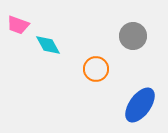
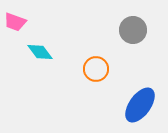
pink trapezoid: moved 3 px left, 3 px up
gray circle: moved 6 px up
cyan diamond: moved 8 px left, 7 px down; rotated 8 degrees counterclockwise
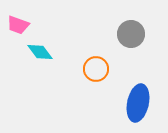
pink trapezoid: moved 3 px right, 3 px down
gray circle: moved 2 px left, 4 px down
blue ellipse: moved 2 px left, 2 px up; rotated 24 degrees counterclockwise
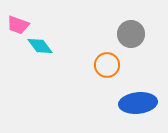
cyan diamond: moved 6 px up
orange circle: moved 11 px right, 4 px up
blue ellipse: rotated 72 degrees clockwise
